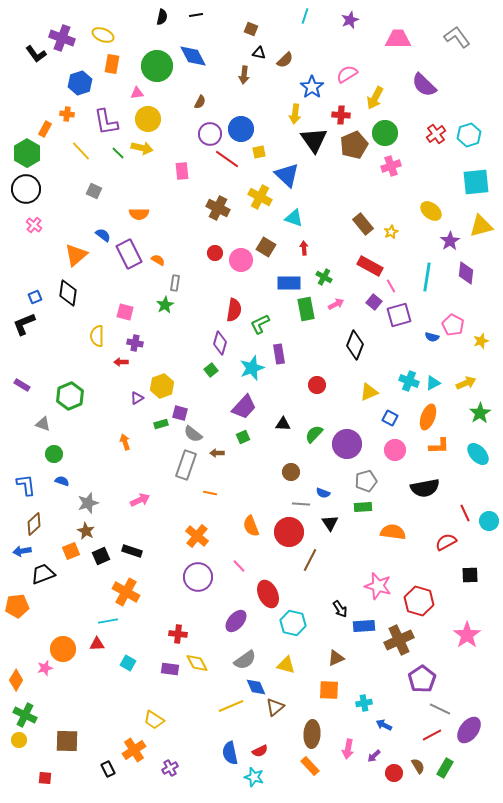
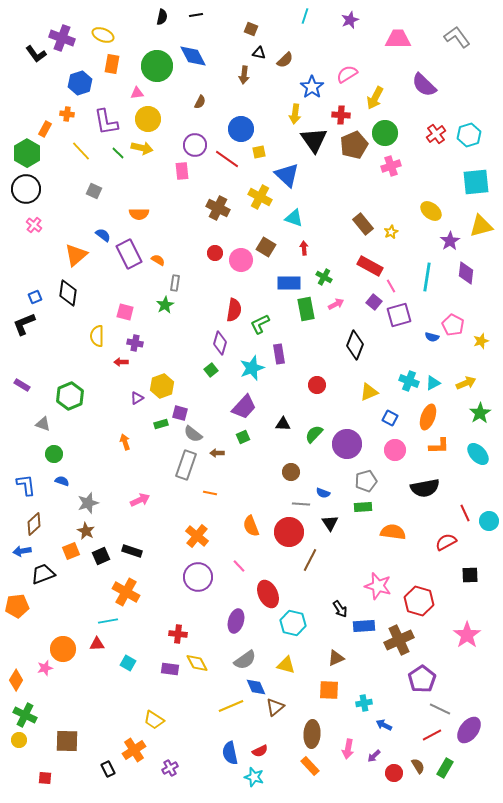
purple circle at (210, 134): moved 15 px left, 11 px down
purple ellipse at (236, 621): rotated 25 degrees counterclockwise
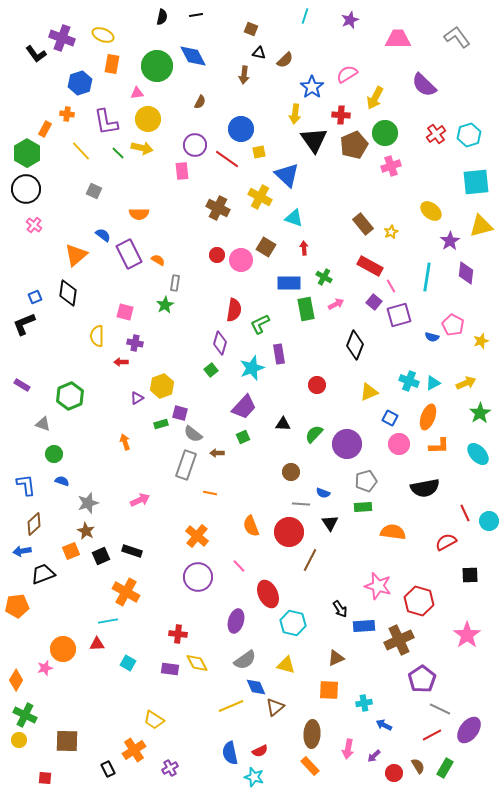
red circle at (215, 253): moved 2 px right, 2 px down
pink circle at (395, 450): moved 4 px right, 6 px up
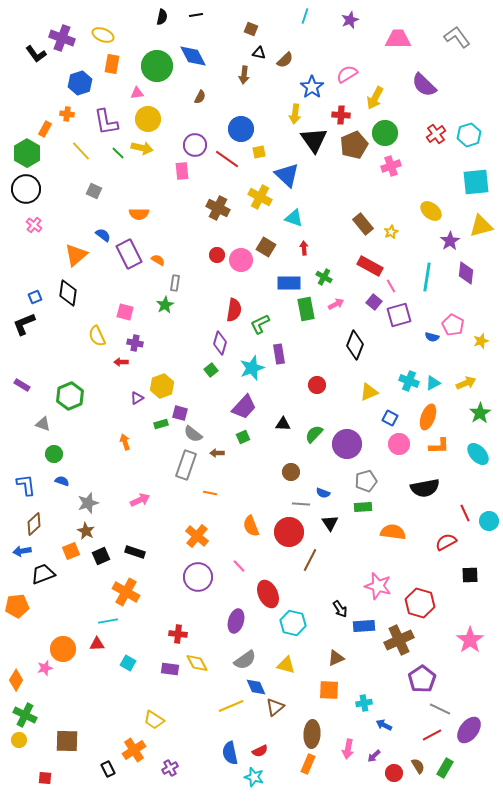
brown semicircle at (200, 102): moved 5 px up
yellow semicircle at (97, 336): rotated 25 degrees counterclockwise
black rectangle at (132, 551): moved 3 px right, 1 px down
red hexagon at (419, 601): moved 1 px right, 2 px down
pink star at (467, 635): moved 3 px right, 5 px down
orange rectangle at (310, 766): moved 2 px left, 2 px up; rotated 66 degrees clockwise
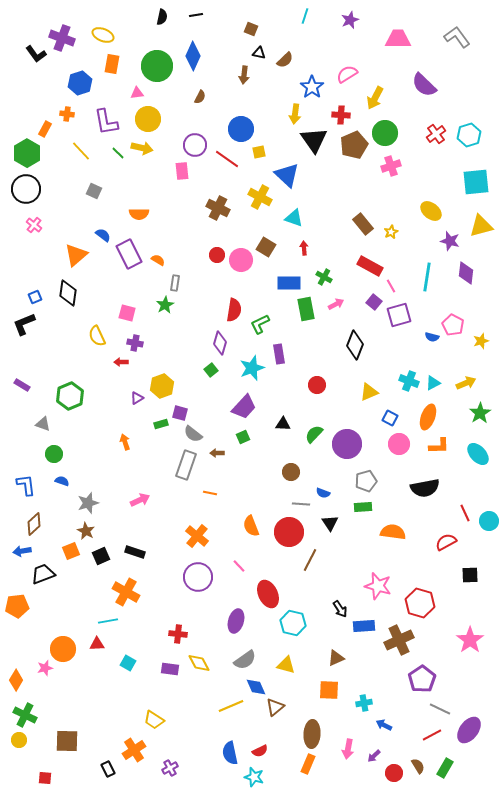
blue diamond at (193, 56): rotated 52 degrees clockwise
purple star at (450, 241): rotated 24 degrees counterclockwise
pink square at (125, 312): moved 2 px right, 1 px down
yellow diamond at (197, 663): moved 2 px right
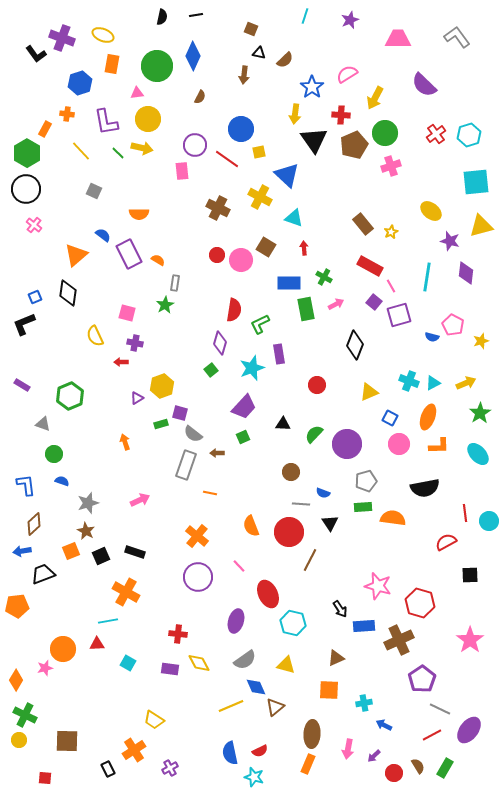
yellow semicircle at (97, 336): moved 2 px left
red line at (465, 513): rotated 18 degrees clockwise
orange semicircle at (393, 532): moved 14 px up
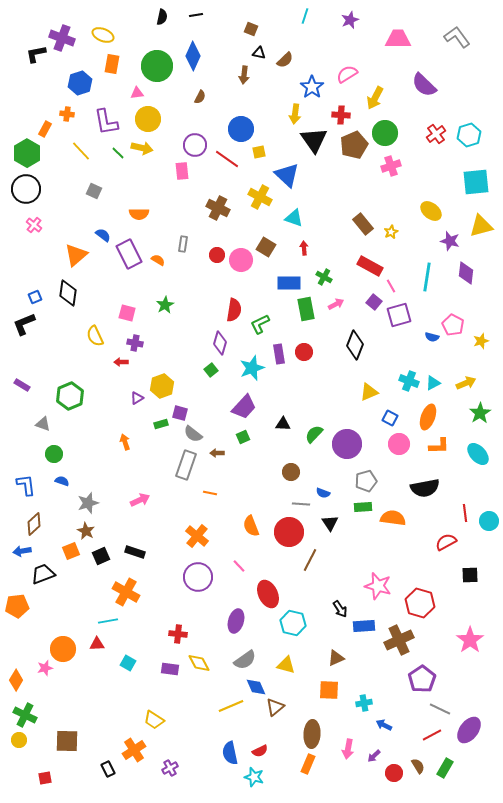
black L-shape at (36, 54): rotated 115 degrees clockwise
gray rectangle at (175, 283): moved 8 px right, 39 px up
red circle at (317, 385): moved 13 px left, 33 px up
red square at (45, 778): rotated 16 degrees counterclockwise
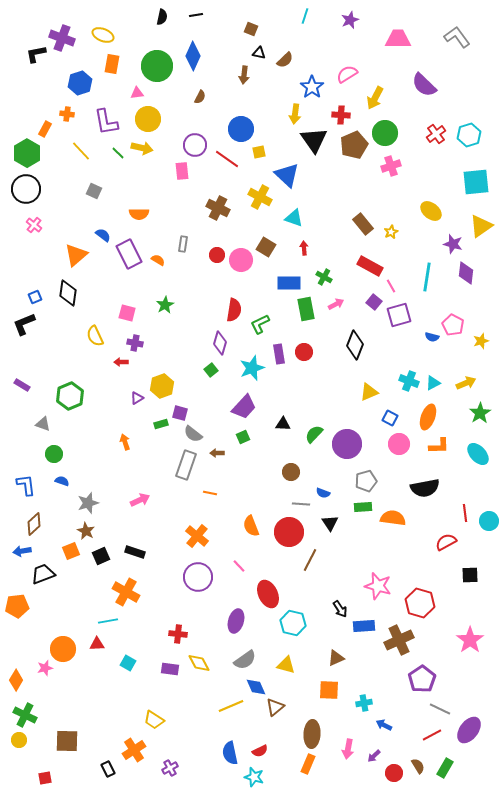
yellow triangle at (481, 226): rotated 20 degrees counterclockwise
purple star at (450, 241): moved 3 px right, 3 px down
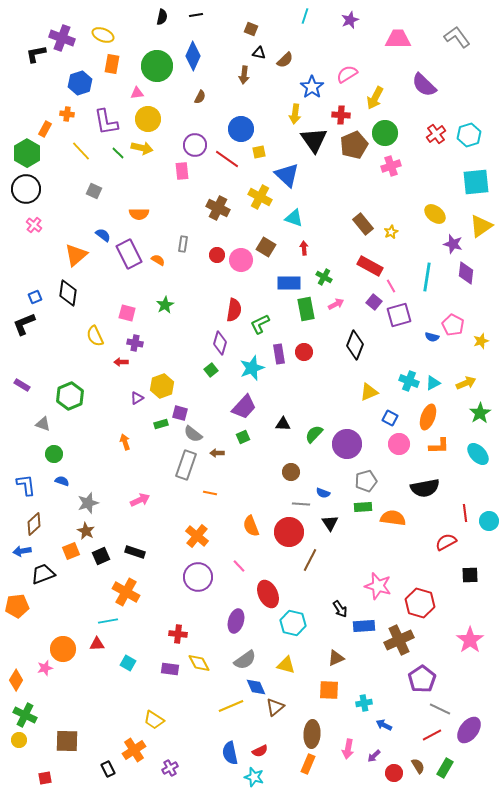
yellow ellipse at (431, 211): moved 4 px right, 3 px down
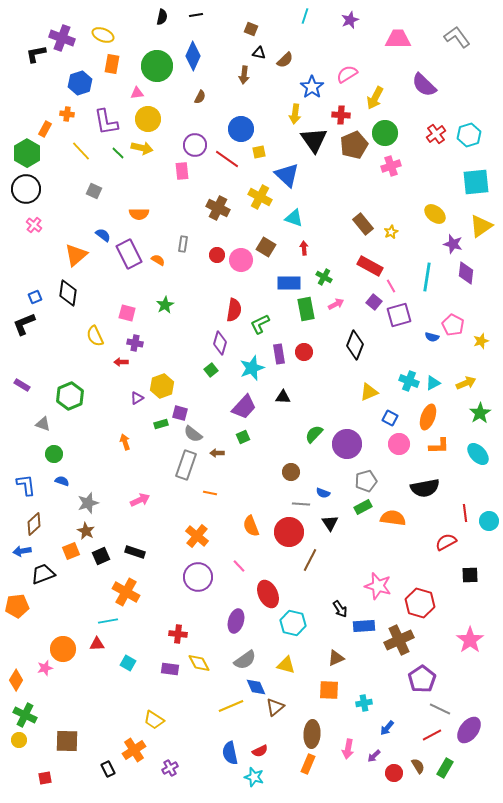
black triangle at (283, 424): moved 27 px up
green rectangle at (363, 507): rotated 24 degrees counterclockwise
blue arrow at (384, 725): moved 3 px right, 3 px down; rotated 77 degrees counterclockwise
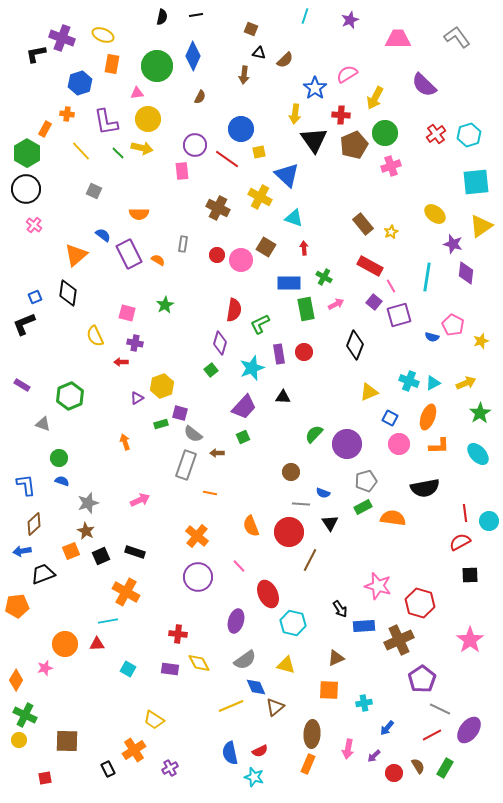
blue star at (312, 87): moved 3 px right, 1 px down
green circle at (54, 454): moved 5 px right, 4 px down
red semicircle at (446, 542): moved 14 px right
orange circle at (63, 649): moved 2 px right, 5 px up
cyan square at (128, 663): moved 6 px down
